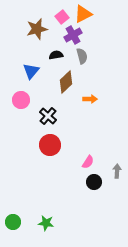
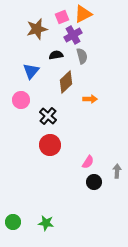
pink square: rotated 16 degrees clockwise
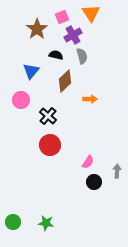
orange triangle: moved 8 px right, 1 px up; rotated 36 degrees counterclockwise
brown star: rotated 20 degrees counterclockwise
black semicircle: rotated 24 degrees clockwise
brown diamond: moved 1 px left, 1 px up
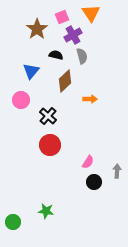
green star: moved 12 px up
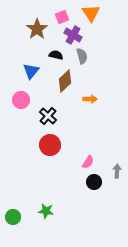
purple cross: rotated 30 degrees counterclockwise
green circle: moved 5 px up
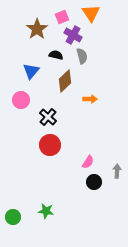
black cross: moved 1 px down
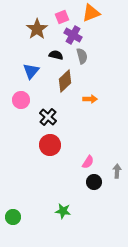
orange triangle: rotated 42 degrees clockwise
green star: moved 17 px right
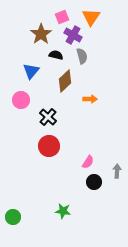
orange triangle: moved 4 px down; rotated 36 degrees counterclockwise
brown star: moved 4 px right, 5 px down
red circle: moved 1 px left, 1 px down
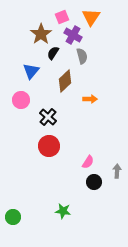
black semicircle: moved 3 px left, 2 px up; rotated 72 degrees counterclockwise
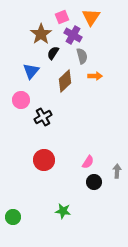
orange arrow: moved 5 px right, 23 px up
black cross: moved 5 px left; rotated 18 degrees clockwise
red circle: moved 5 px left, 14 px down
